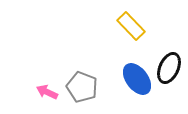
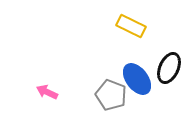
yellow rectangle: rotated 20 degrees counterclockwise
gray pentagon: moved 29 px right, 8 px down
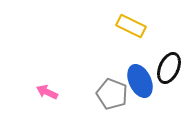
blue ellipse: moved 3 px right, 2 px down; rotated 12 degrees clockwise
gray pentagon: moved 1 px right, 1 px up
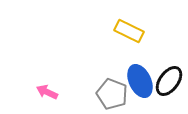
yellow rectangle: moved 2 px left, 5 px down
black ellipse: moved 13 px down; rotated 12 degrees clockwise
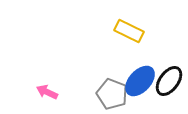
blue ellipse: rotated 68 degrees clockwise
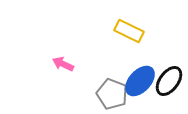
pink arrow: moved 16 px right, 28 px up
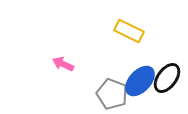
black ellipse: moved 2 px left, 3 px up
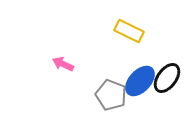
gray pentagon: moved 1 px left, 1 px down
